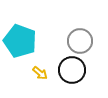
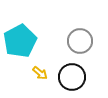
cyan pentagon: rotated 24 degrees clockwise
black circle: moved 7 px down
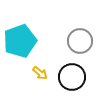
cyan pentagon: rotated 8 degrees clockwise
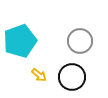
yellow arrow: moved 1 px left, 2 px down
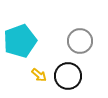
black circle: moved 4 px left, 1 px up
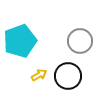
yellow arrow: rotated 70 degrees counterclockwise
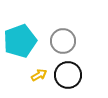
gray circle: moved 17 px left
black circle: moved 1 px up
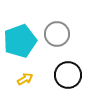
gray circle: moved 6 px left, 7 px up
yellow arrow: moved 14 px left, 4 px down
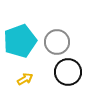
gray circle: moved 8 px down
black circle: moved 3 px up
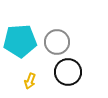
cyan pentagon: rotated 16 degrees clockwise
yellow arrow: moved 5 px right, 2 px down; rotated 140 degrees clockwise
